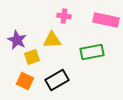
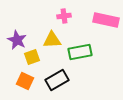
pink cross: rotated 16 degrees counterclockwise
green rectangle: moved 12 px left
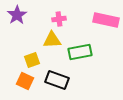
pink cross: moved 5 px left, 3 px down
purple star: moved 25 px up; rotated 12 degrees clockwise
yellow square: moved 3 px down
black rectangle: rotated 50 degrees clockwise
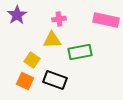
yellow square: rotated 35 degrees counterclockwise
black rectangle: moved 2 px left
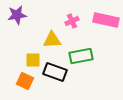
purple star: rotated 24 degrees clockwise
pink cross: moved 13 px right, 2 px down; rotated 16 degrees counterclockwise
green rectangle: moved 1 px right, 4 px down
yellow square: moved 1 px right; rotated 35 degrees counterclockwise
black rectangle: moved 8 px up
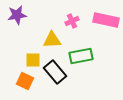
black rectangle: rotated 30 degrees clockwise
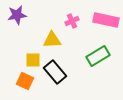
green rectangle: moved 17 px right; rotated 20 degrees counterclockwise
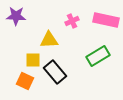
purple star: moved 1 px left, 1 px down; rotated 12 degrees clockwise
yellow triangle: moved 3 px left
